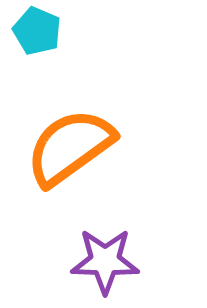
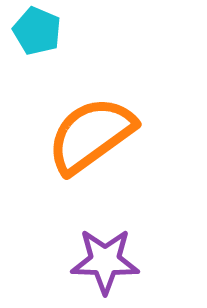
orange semicircle: moved 21 px right, 12 px up
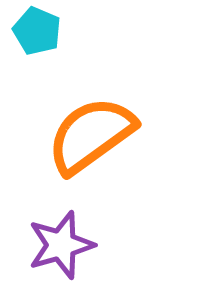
purple star: moved 44 px left, 16 px up; rotated 18 degrees counterclockwise
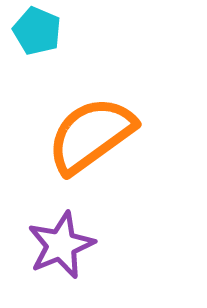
purple star: rotated 6 degrees counterclockwise
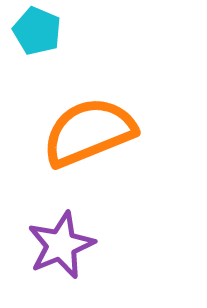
orange semicircle: moved 2 px left, 3 px up; rotated 14 degrees clockwise
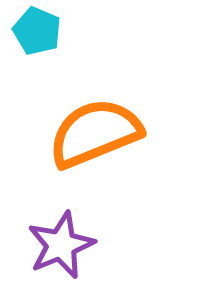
orange semicircle: moved 6 px right, 1 px down
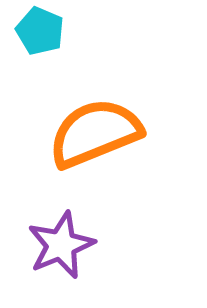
cyan pentagon: moved 3 px right
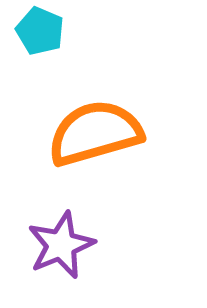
orange semicircle: rotated 6 degrees clockwise
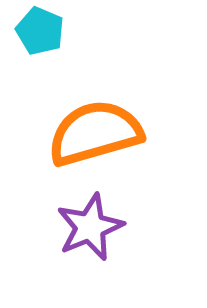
purple star: moved 29 px right, 18 px up
